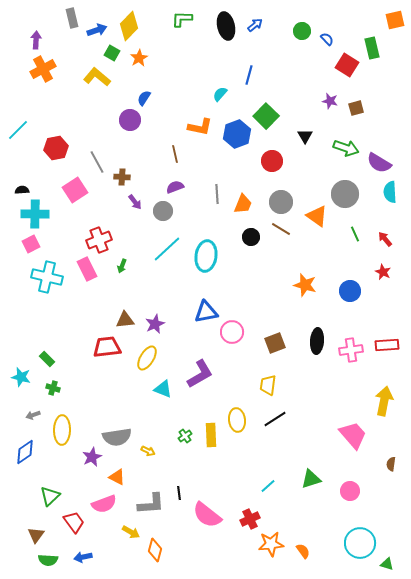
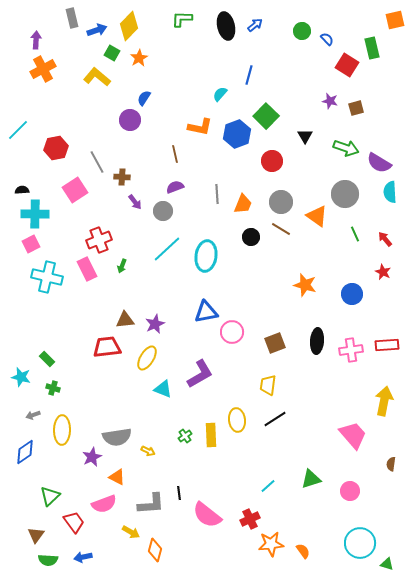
blue circle at (350, 291): moved 2 px right, 3 px down
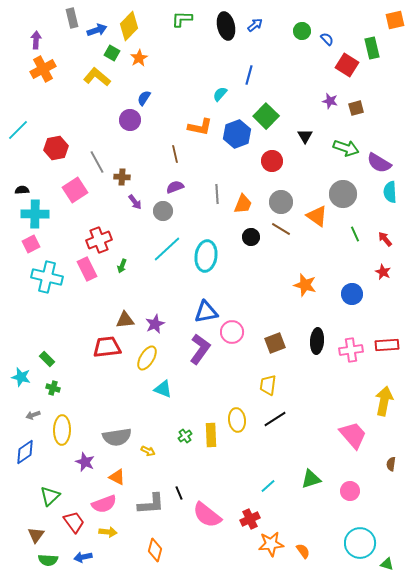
gray circle at (345, 194): moved 2 px left
purple L-shape at (200, 374): moved 25 px up; rotated 24 degrees counterclockwise
purple star at (92, 457): moved 7 px left, 5 px down; rotated 24 degrees counterclockwise
black line at (179, 493): rotated 16 degrees counterclockwise
yellow arrow at (131, 532): moved 23 px left; rotated 24 degrees counterclockwise
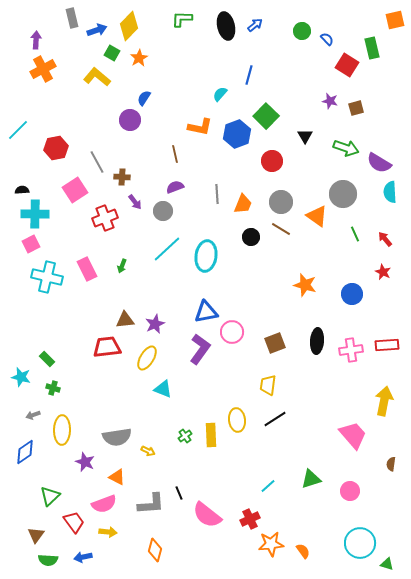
red cross at (99, 240): moved 6 px right, 22 px up
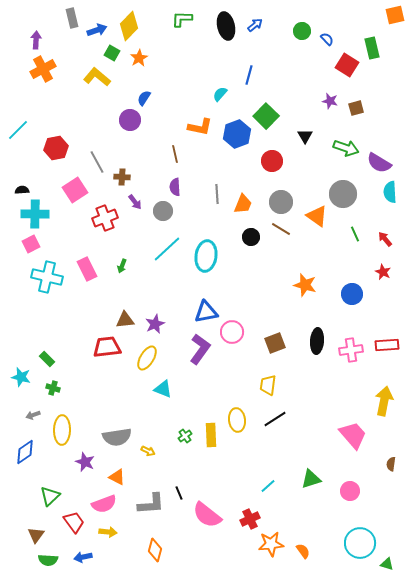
orange square at (395, 20): moved 5 px up
purple semicircle at (175, 187): rotated 72 degrees counterclockwise
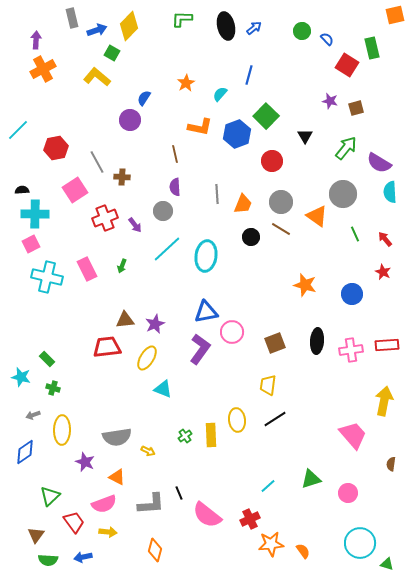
blue arrow at (255, 25): moved 1 px left, 3 px down
orange star at (139, 58): moved 47 px right, 25 px down
green arrow at (346, 148): rotated 70 degrees counterclockwise
purple arrow at (135, 202): moved 23 px down
pink circle at (350, 491): moved 2 px left, 2 px down
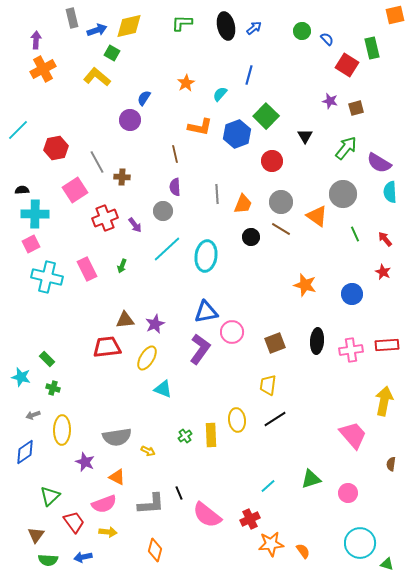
green L-shape at (182, 19): moved 4 px down
yellow diamond at (129, 26): rotated 32 degrees clockwise
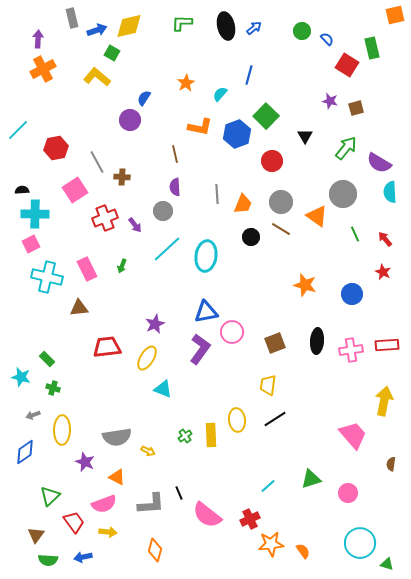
purple arrow at (36, 40): moved 2 px right, 1 px up
brown triangle at (125, 320): moved 46 px left, 12 px up
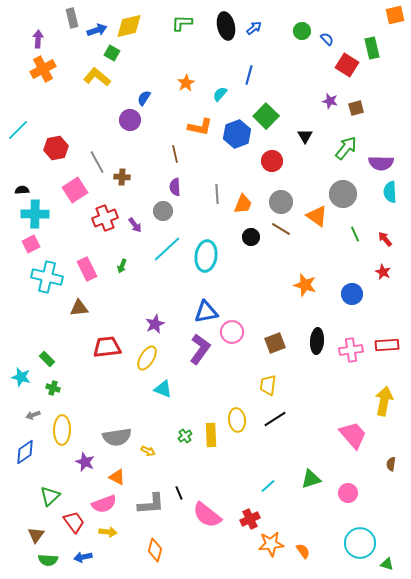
purple semicircle at (379, 163): moved 2 px right; rotated 30 degrees counterclockwise
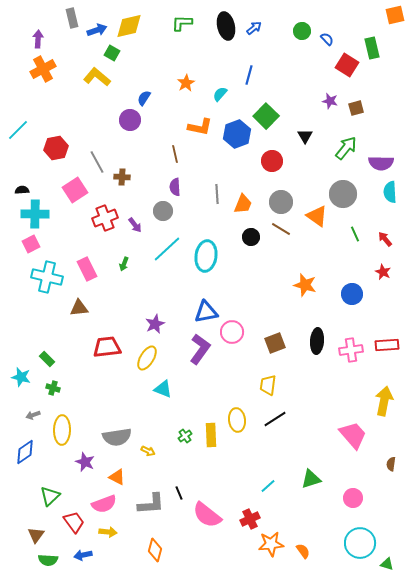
green arrow at (122, 266): moved 2 px right, 2 px up
pink circle at (348, 493): moved 5 px right, 5 px down
blue arrow at (83, 557): moved 2 px up
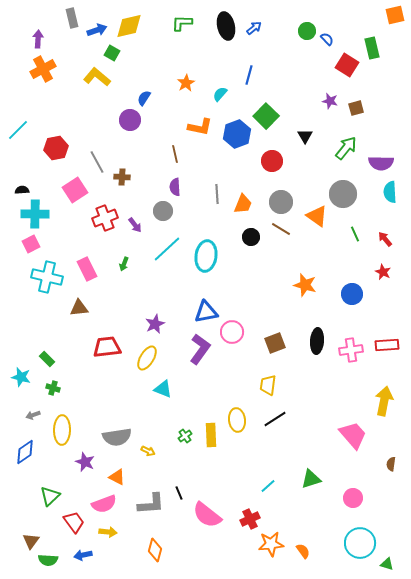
green circle at (302, 31): moved 5 px right
brown triangle at (36, 535): moved 5 px left, 6 px down
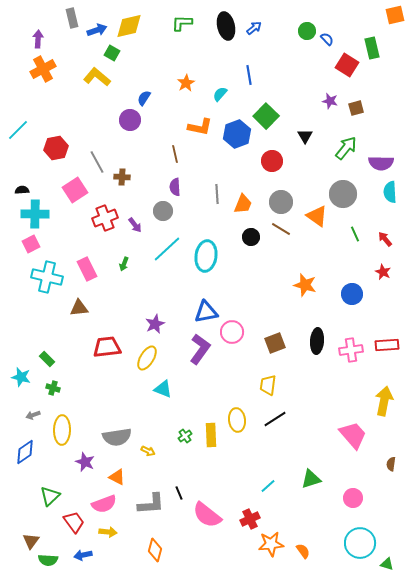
blue line at (249, 75): rotated 24 degrees counterclockwise
